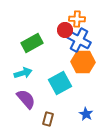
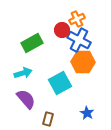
orange cross: rotated 28 degrees counterclockwise
red circle: moved 3 px left
blue star: moved 1 px right, 1 px up
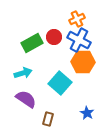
red circle: moved 8 px left, 7 px down
cyan square: rotated 20 degrees counterclockwise
purple semicircle: rotated 15 degrees counterclockwise
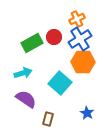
blue cross: moved 1 px right, 1 px up; rotated 30 degrees clockwise
